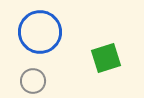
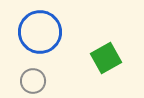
green square: rotated 12 degrees counterclockwise
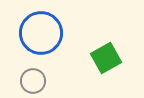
blue circle: moved 1 px right, 1 px down
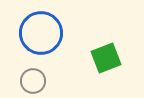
green square: rotated 8 degrees clockwise
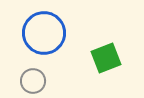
blue circle: moved 3 px right
